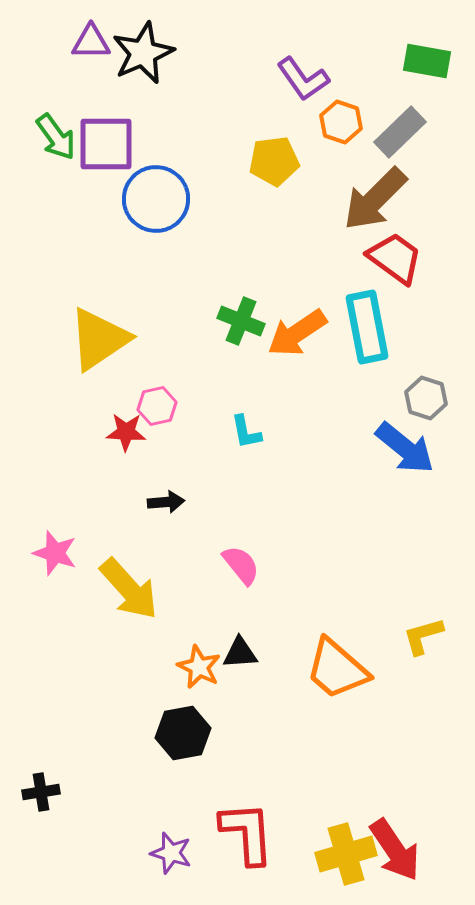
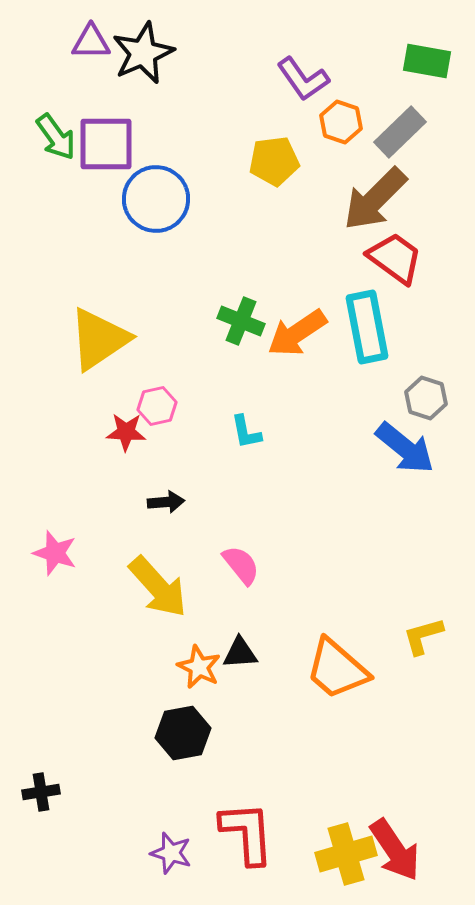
yellow arrow: moved 29 px right, 2 px up
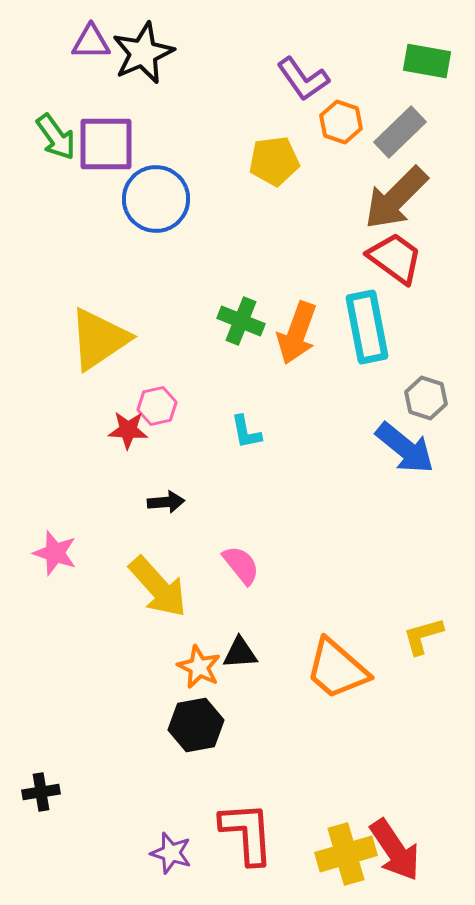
brown arrow: moved 21 px right, 1 px up
orange arrow: rotated 36 degrees counterclockwise
red star: moved 2 px right, 2 px up
black hexagon: moved 13 px right, 8 px up
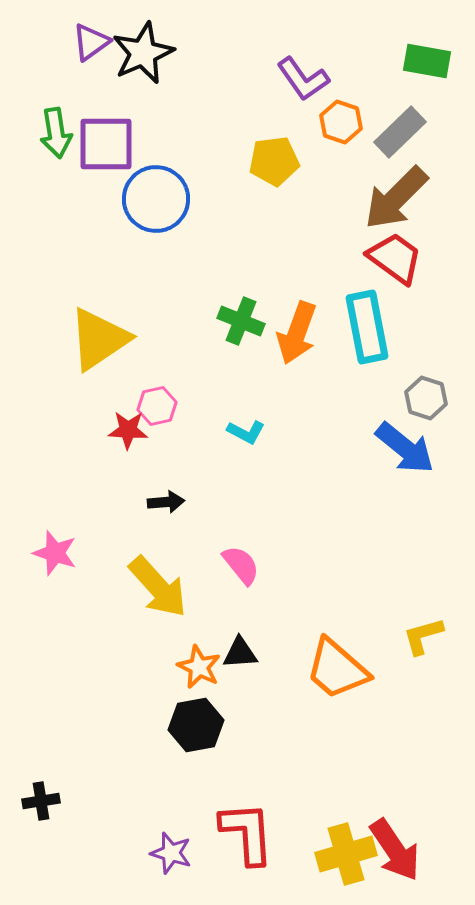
purple triangle: rotated 36 degrees counterclockwise
green arrow: moved 4 px up; rotated 27 degrees clockwise
cyan L-shape: rotated 51 degrees counterclockwise
black cross: moved 9 px down
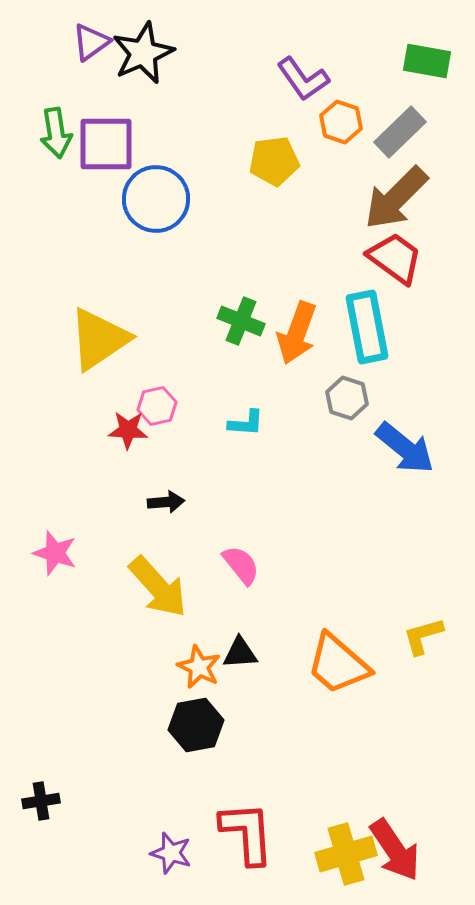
gray hexagon: moved 79 px left
cyan L-shape: moved 9 px up; rotated 24 degrees counterclockwise
orange trapezoid: moved 1 px right, 5 px up
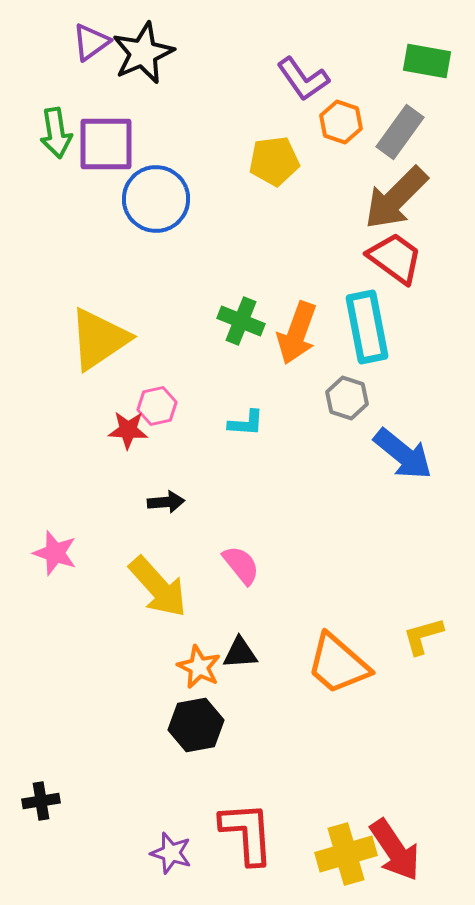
gray rectangle: rotated 10 degrees counterclockwise
blue arrow: moved 2 px left, 6 px down
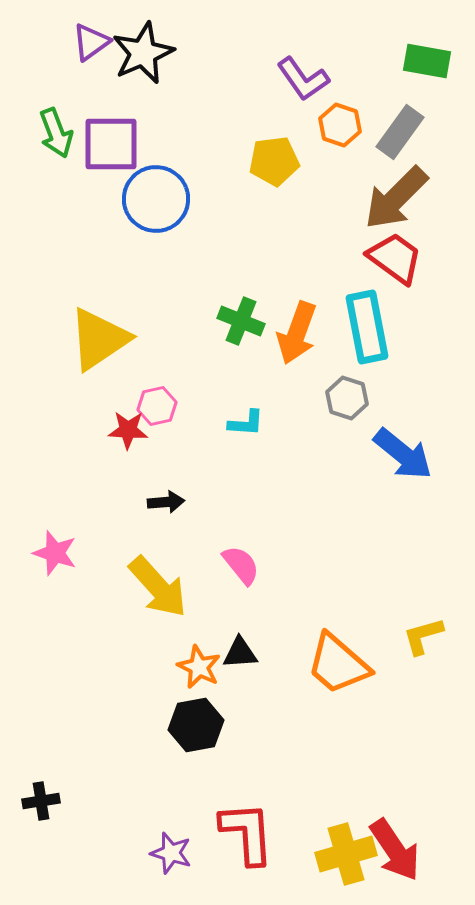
orange hexagon: moved 1 px left, 3 px down
green arrow: rotated 12 degrees counterclockwise
purple square: moved 5 px right
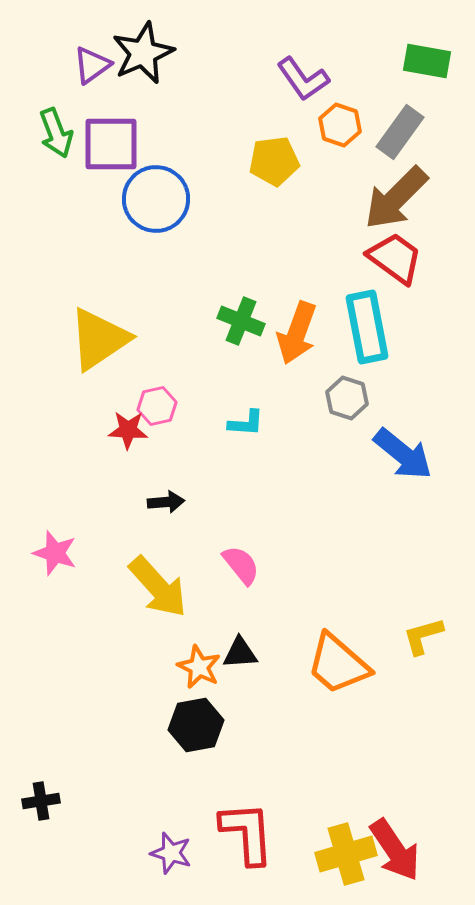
purple triangle: moved 1 px right, 23 px down
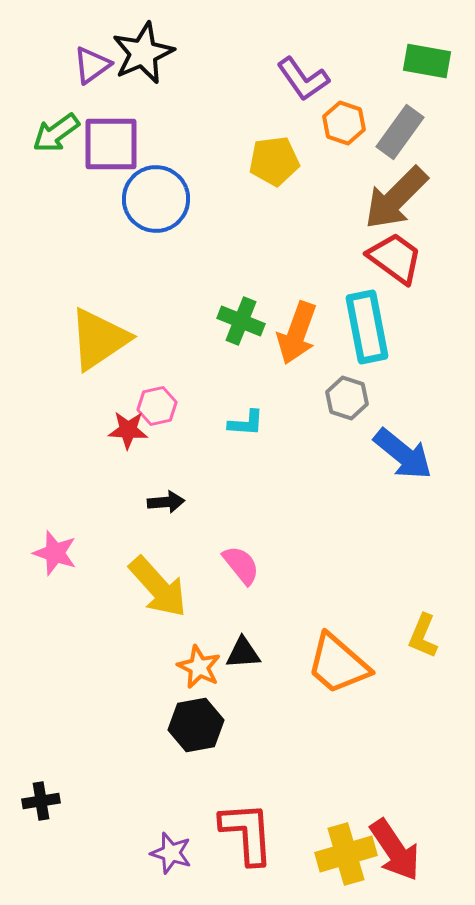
orange hexagon: moved 4 px right, 2 px up
green arrow: rotated 75 degrees clockwise
yellow L-shape: rotated 51 degrees counterclockwise
black triangle: moved 3 px right
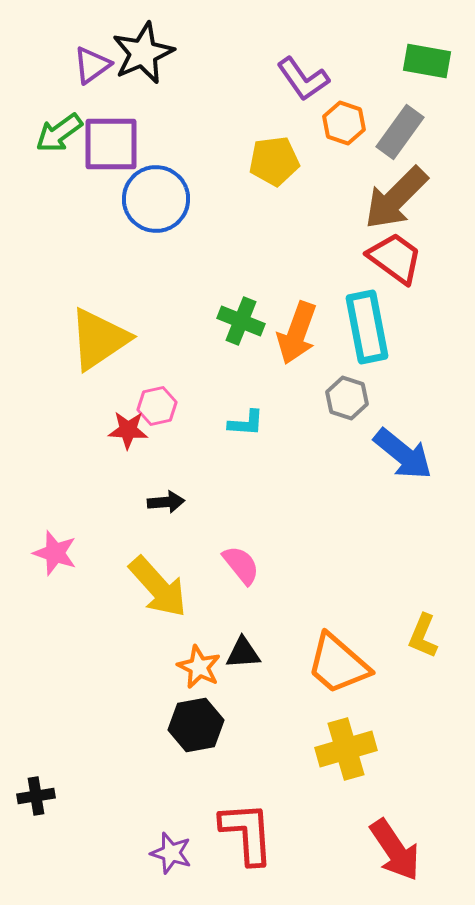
green arrow: moved 3 px right
black cross: moved 5 px left, 5 px up
yellow cross: moved 105 px up
